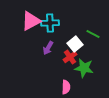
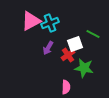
cyan cross: rotated 18 degrees counterclockwise
white square: rotated 21 degrees clockwise
red cross: moved 2 px left, 2 px up
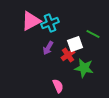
pink semicircle: moved 8 px left, 1 px up; rotated 24 degrees counterclockwise
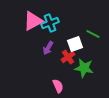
pink triangle: moved 2 px right
red cross: moved 2 px down
